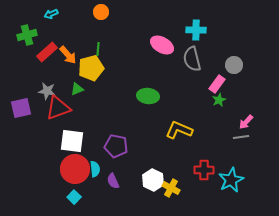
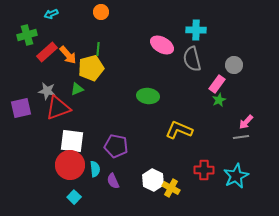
red circle: moved 5 px left, 4 px up
cyan star: moved 5 px right, 4 px up
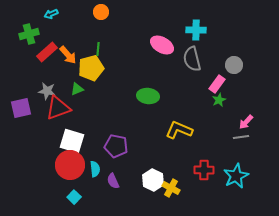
green cross: moved 2 px right, 1 px up
white square: rotated 10 degrees clockwise
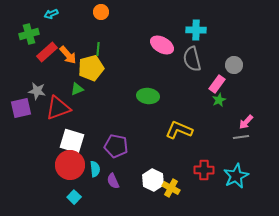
gray star: moved 10 px left
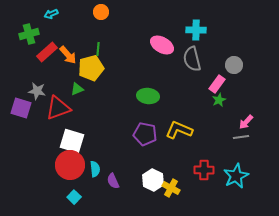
purple square: rotated 30 degrees clockwise
purple pentagon: moved 29 px right, 12 px up
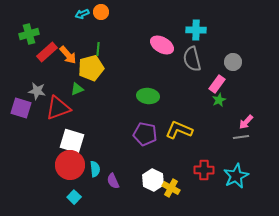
cyan arrow: moved 31 px right
gray circle: moved 1 px left, 3 px up
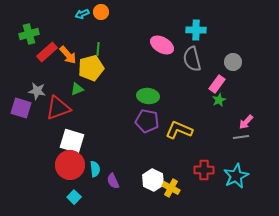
purple pentagon: moved 2 px right, 13 px up
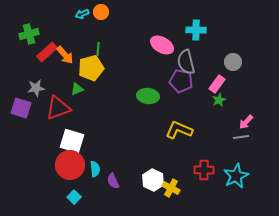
orange arrow: moved 3 px left
gray semicircle: moved 6 px left, 3 px down
gray star: moved 1 px left, 3 px up; rotated 18 degrees counterclockwise
purple pentagon: moved 34 px right, 40 px up
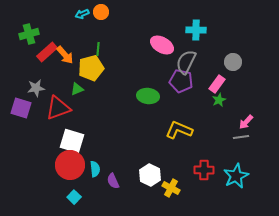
gray semicircle: rotated 40 degrees clockwise
white hexagon: moved 3 px left, 5 px up
